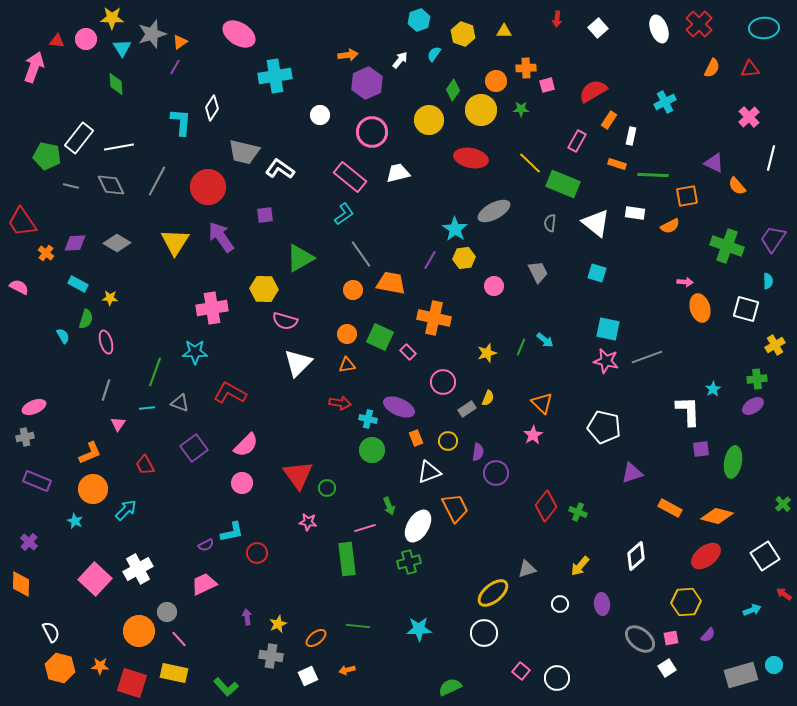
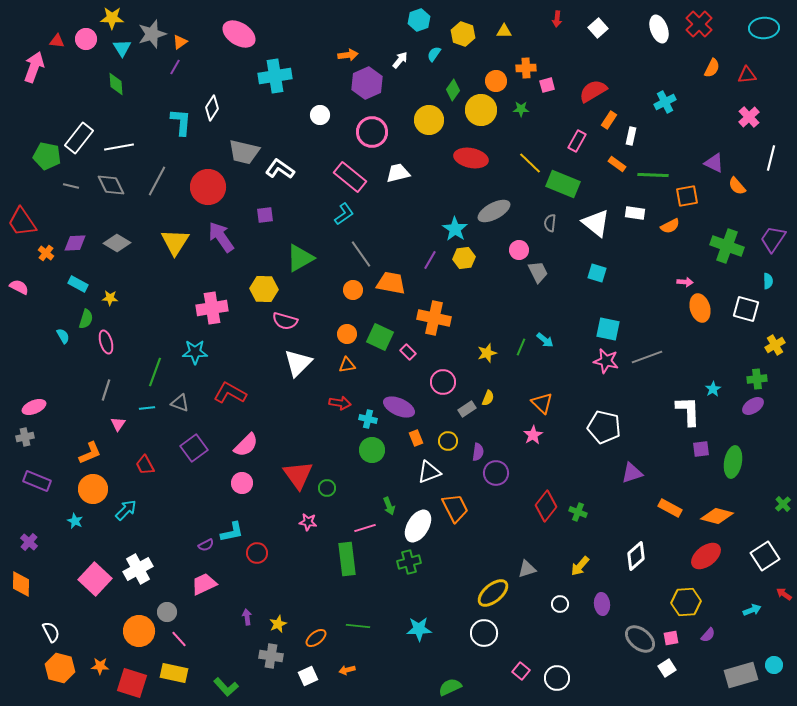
red triangle at (750, 69): moved 3 px left, 6 px down
orange rectangle at (617, 164): rotated 18 degrees clockwise
pink circle at (494, 286): moved 25 px right, 36 px up
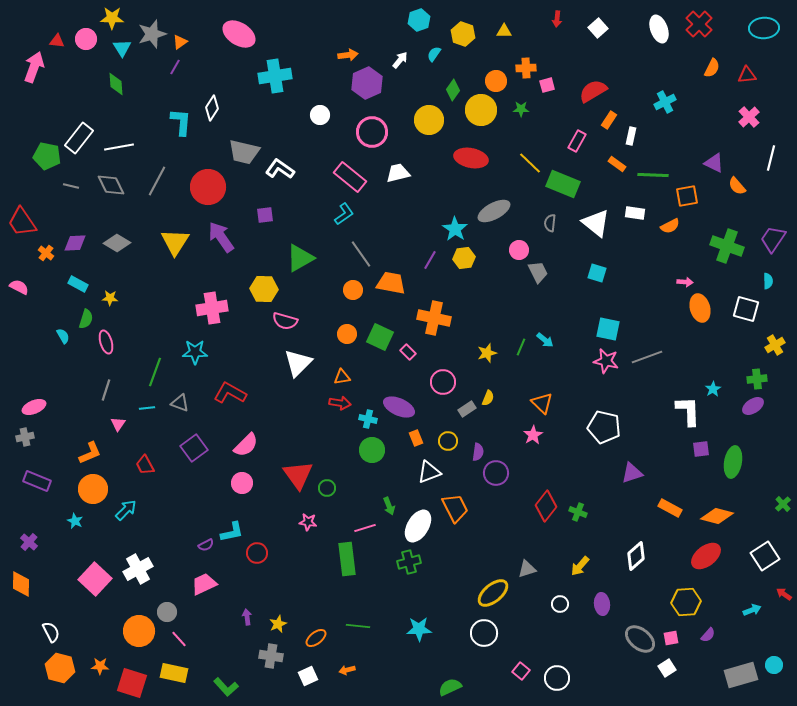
orange triangle at (347, 365): moved 5 px left, 12 px down
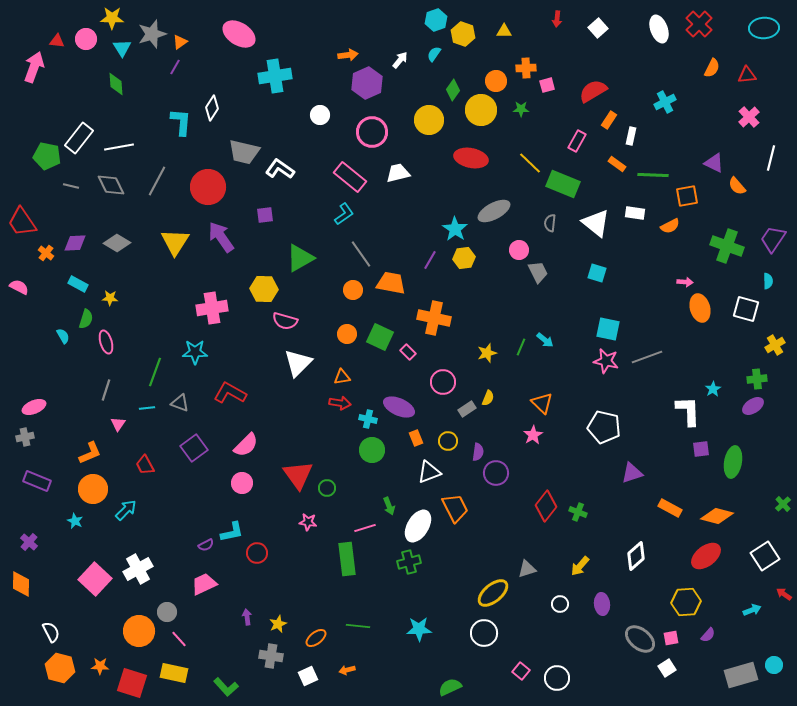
cyan hexagon at (419, 20): moved 17 px right
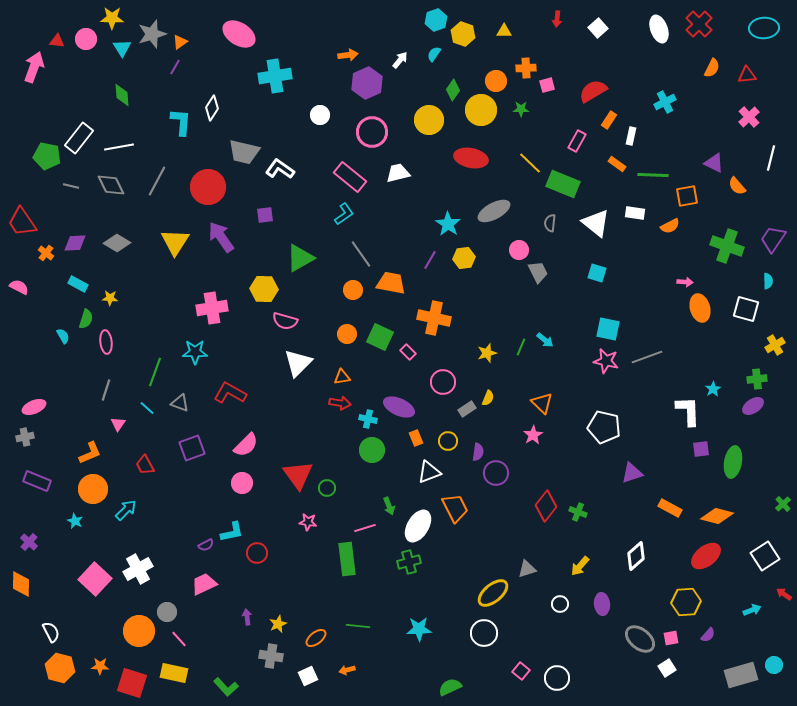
green diamond at (116, 84): moved 6 px right, 11 px down
cyan star at (455, 229): moved 7 px left, 5 px up
pink ellipse at (106, 342): rotated 10 degrees clockwise
cyan line at (147, 408): rotated 49 degrees clockwise
purple square at (194, 448): moved 2 px left; rotated 16 degrees clockwise
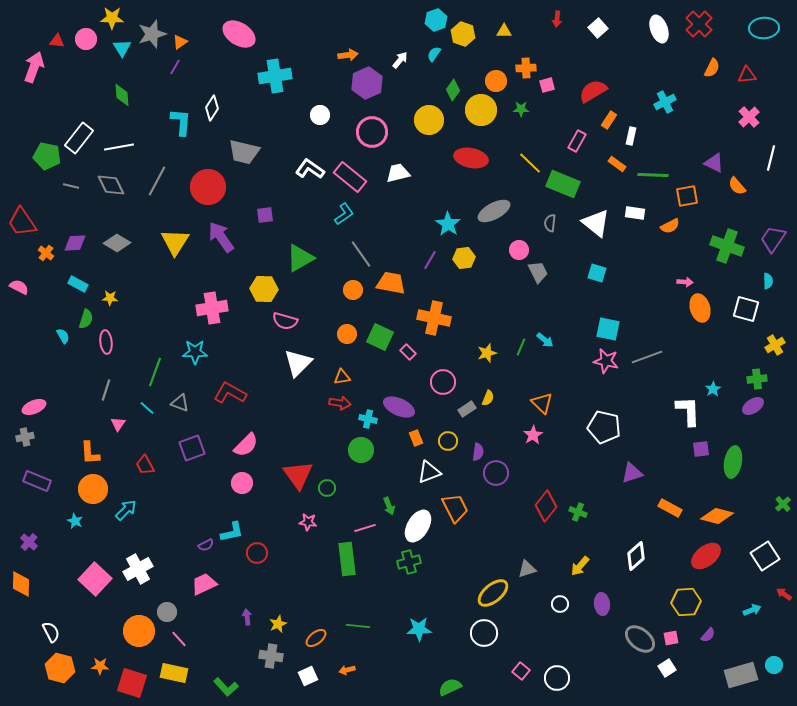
white L-shape at (280, 169): moved 30 px right
green circle at (372, 450): moved 11 px left
orange L-shape at (90, 453): rotated 110 degrees clockwise
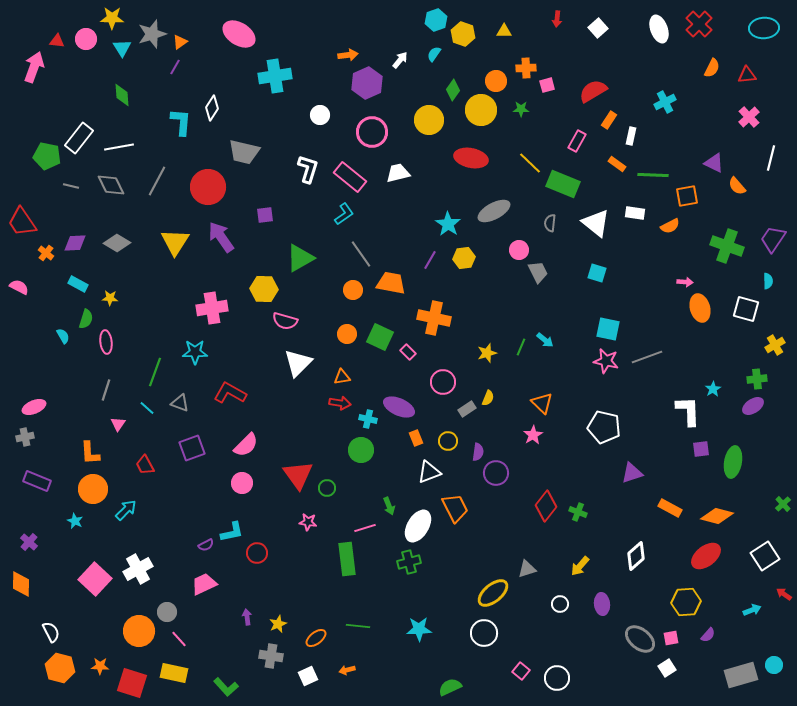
white L-shape at (310, 169): moved 2 px left; rotated 72 degrees clockwise
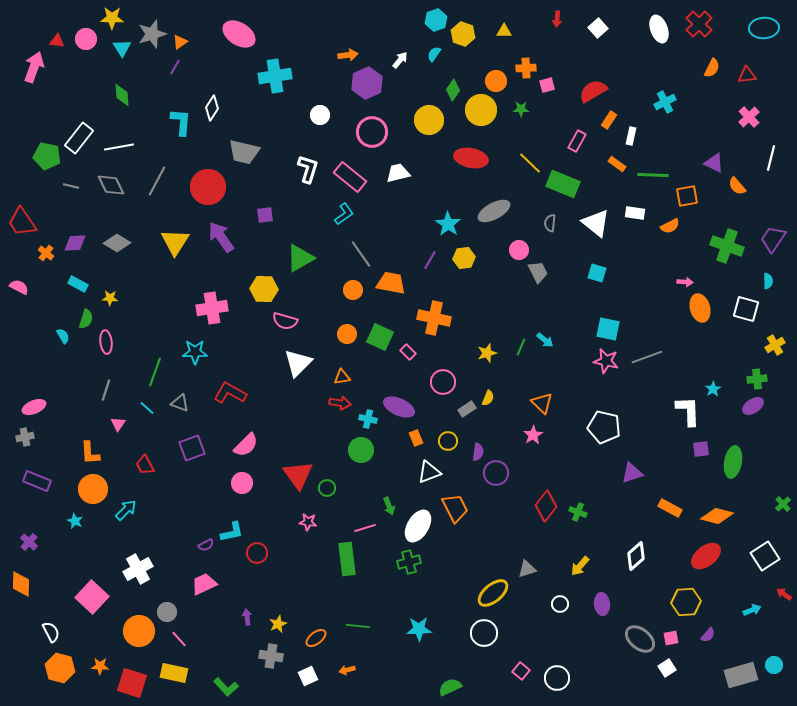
pink square at (95, 579): moved 3 px left, 18 px down
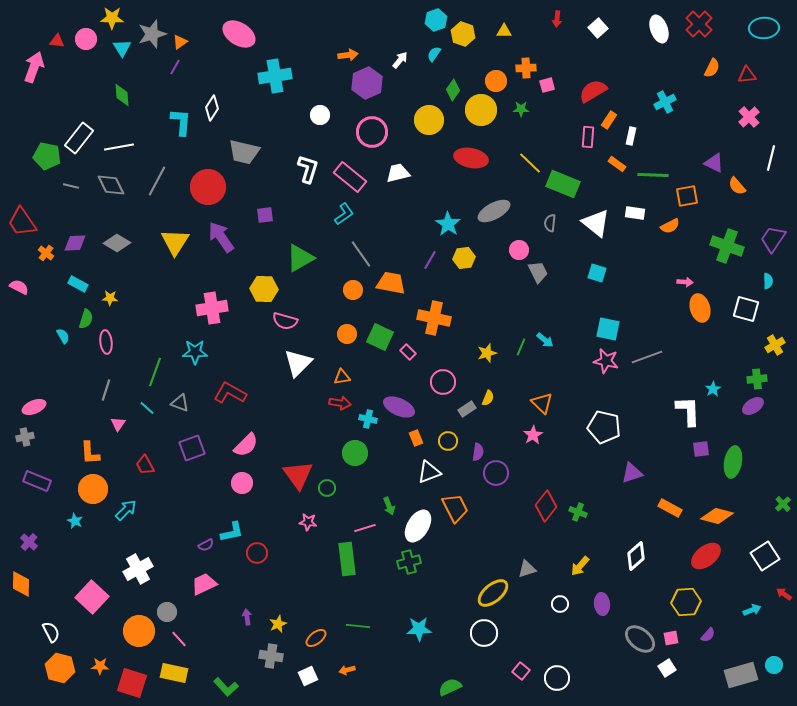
pink rectangle at (577, 141): moved 11 px right, 4 px up; rotated 25 degrees counterclockwise
green circle at (361, 450): moved 6 px left, 3 px down
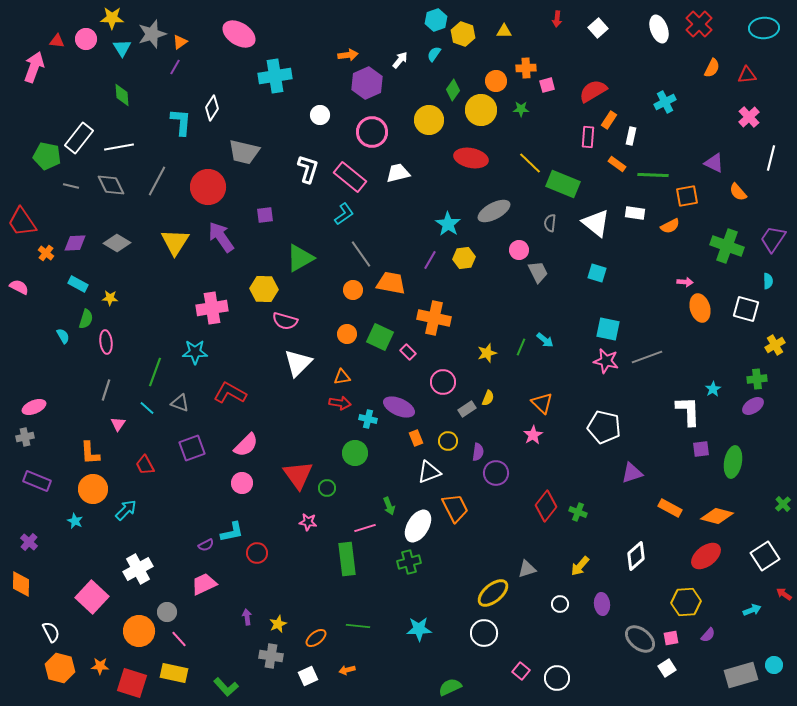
orange semicircle at (737, 186): moved 1 px right, 6 px down
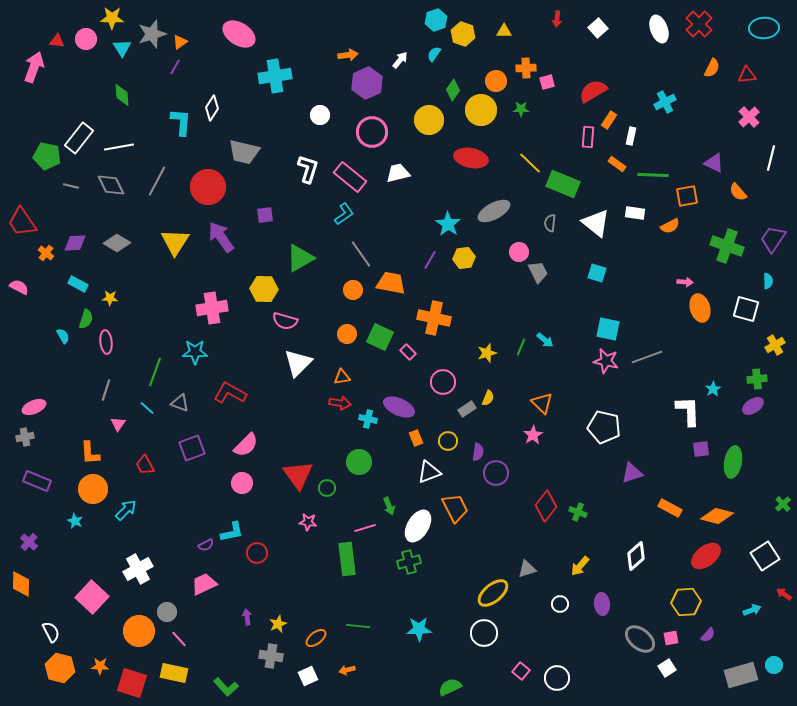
pink square at (547, 85): moved 3 px up
pink circle at (519, 250): moved 2 px down
green circle at (355, 453): moved 4 px right, 9 px down
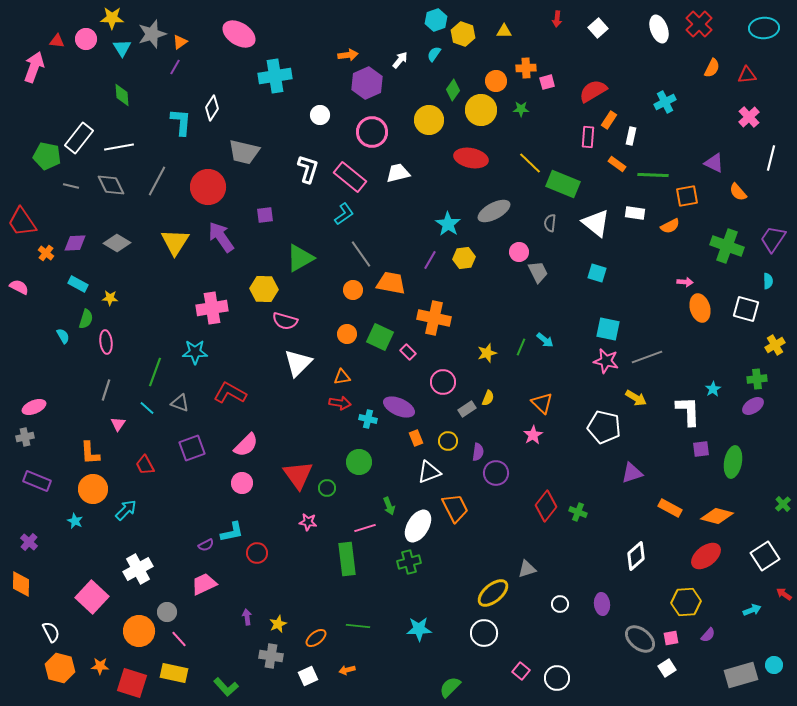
yellow arrow at (580, 566): moved 56 px right, 168 px up; rotated 100 degrees counterclockwise
green semicircle at (450, 687): rotated 20 degrees counterclockwise
